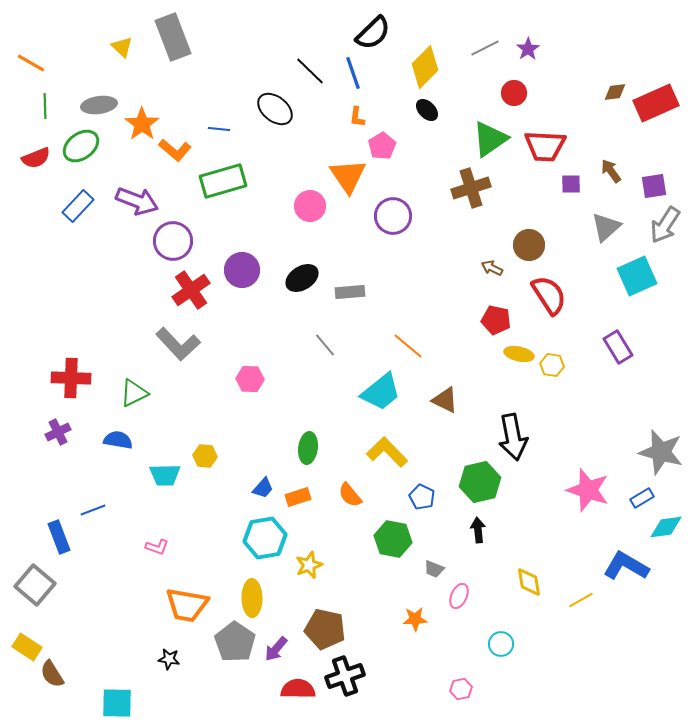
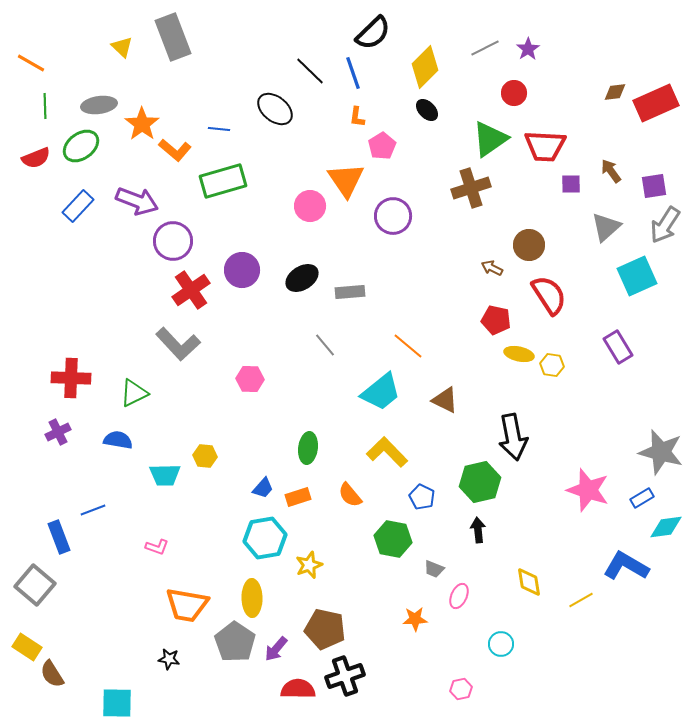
orange triangle at (348, 176): moved 2 px left, 4 px down
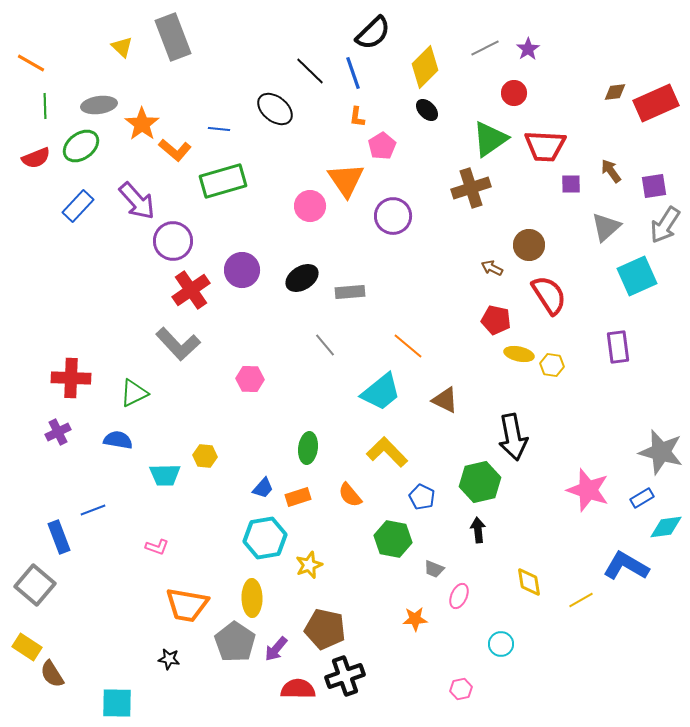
purple arrow at (137, 201): rotated 27 degrees clockwise
purple rectangle at (618, 347): rotated 24 degrees clockwise
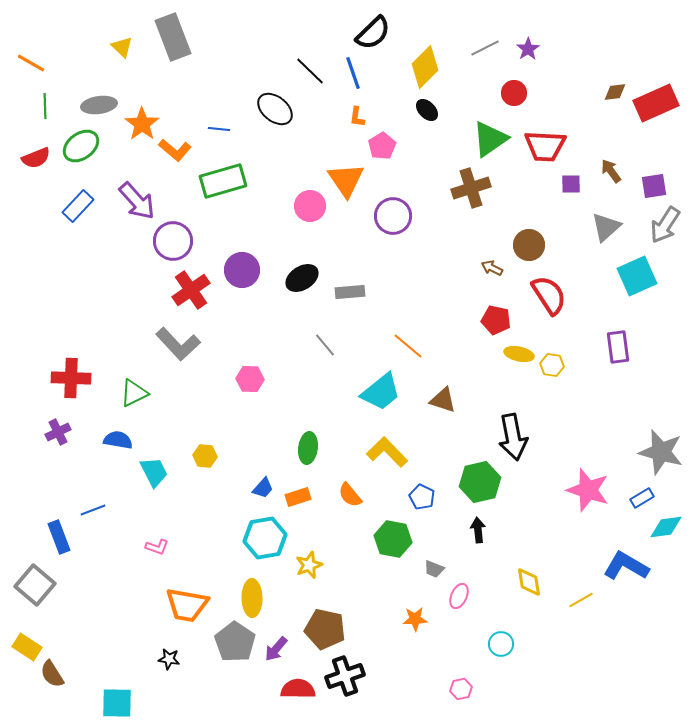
brown triangle at (445, 400): moved 2 px left; rotated 8 degrees counterclockwise
cyan trapezoid at (165, 475): moved 11 px left, 3 px up; rotated 116 degrees counterclockwise
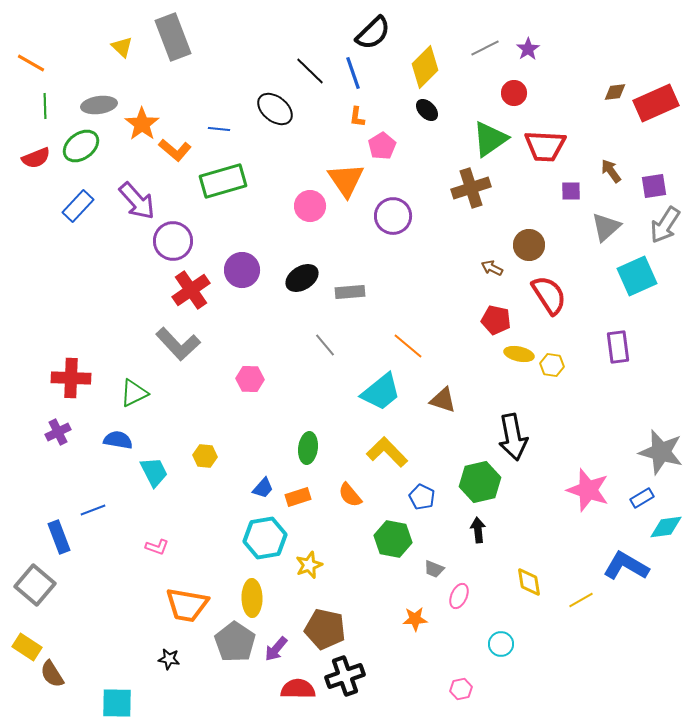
purple square at (571, 184): moved 7 px down
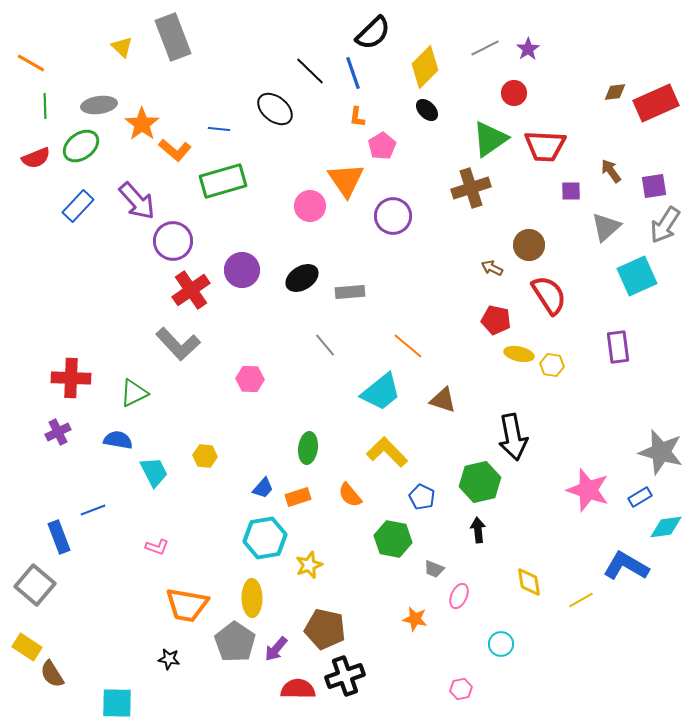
blue rectangle at (642, 498): moved 2 px left, 1 px up
orange star at (415, 619): rotated 15 degrees clockwise
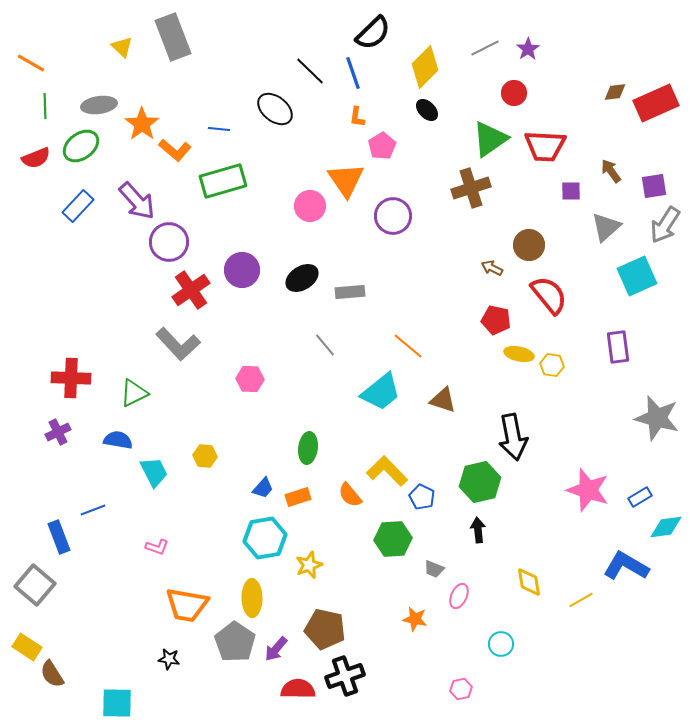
purple circle at (173, 241): moved 4 px left, 1 px down
red semicircle at (549, 295): rotated 6 degrees counterclockwise
yellow L-shape at (387, 452): moved 19 px down
gray star at (661, 452): moved 4 px left, 34 px up
green hexagon at (393, 539): rotated 15 degrees counterclockwise
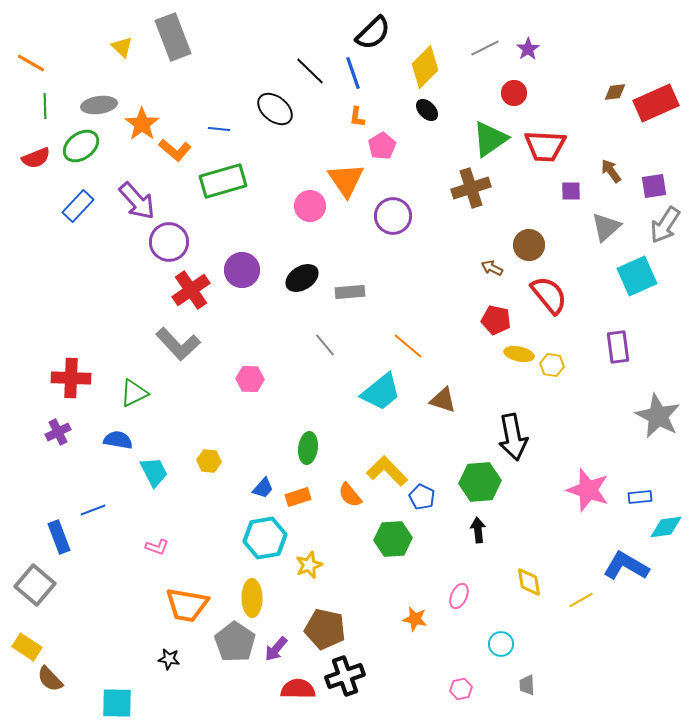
gray star at (657, 418): moved 1 px right, 2 px up; rotated 12 degrees clockwise
yellow hexagon at (205, 456): moved 4 px right, 5 px down
green hexagon at (480, 482): rotated 9 degrees clockwise
blue rectangle at (640, 497): rotated 25 degrees clockwise
gray trapezoid at (434, 569): moved 93 px right, 116 px down; rotated 65 degrees clockwise
brown semicircle at (52, 674): moved 2 px left, 5 px down; rotated 12 degrees counterclockwise
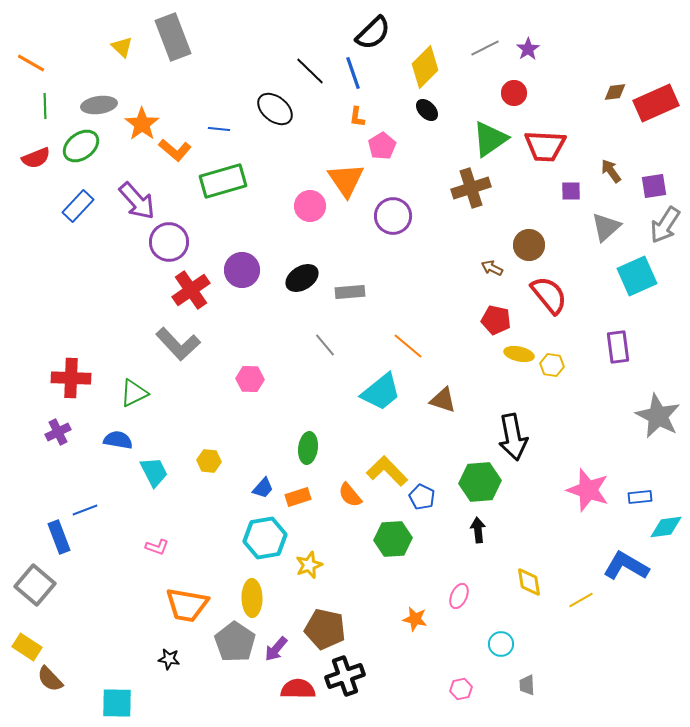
blue line at (93, 510): moved 8 px left
